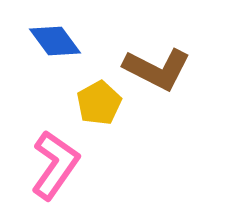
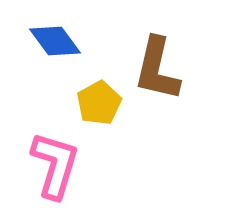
brown L-shape: rotated 76 degrees clockwise
pink L-shape: rotated 18 degrees counterclockwise
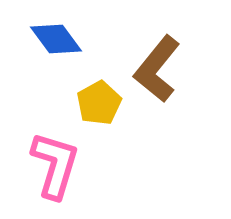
blue diamond: moved 1 px right, 2 px up
brown L-shape: rotated 26 degrees clockwise
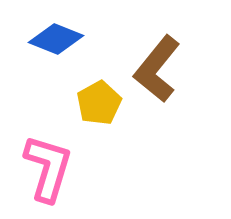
blue diamond: rotated 32 degrees counterclockwise
pink L-shape: moved 7 px left, 3 px down
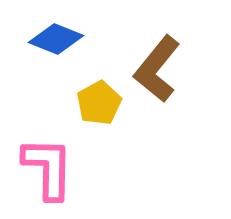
pink L-shape: rotated 16 degrees counterclockwise
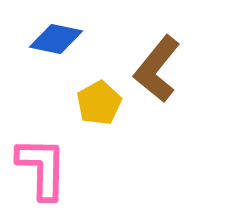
blue diamond: rotated 10 degrees counterclockwise
pink L-shape: moved 6 px left
